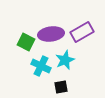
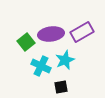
green square: rotated 24 degrees clockwise
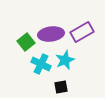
cyan cross: moved 2 px up
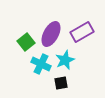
purple ellipse: rotated 55 degrees counterclockwise
black square: moved 4 px up
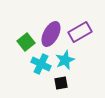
purple rectangle: moved 2 px left
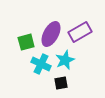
green square: rotated 24 degrees clockwise
